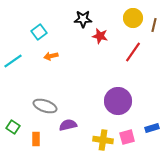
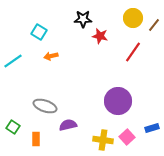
brown line: rotated 24 degrees clockwise
cyan square: rotated 21 degrees counterclockwise
pink square: rotated 28 degrees counterclockwise
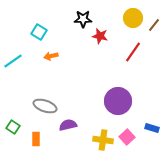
blue rectangle: rotated 32 degrees clockwise
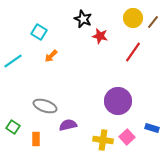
black star: rotated 24 degrees clockwise
brown line: moved 1 px left, 3 px up
orange arrow: rotated 32 degrees counterclockwise
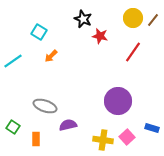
brown line: moved 2 px up
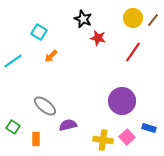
red star: moved 2 px left, 2 px down
purple circle: moved 4 px right
gray ellipse: rotated 20 degrees clockwise
blue rectangle: moved 3 px left
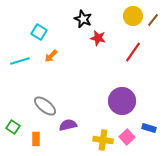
yellow circle: moved 2 px up
cyan line: moved 7 px right; rotated 18 degrees clockwise
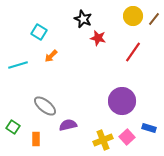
brown line: moved 1 px right, 1 px up
cyan line: moved 2 px left, 4 px down
yellow cross: rotated 30 degrees counterclockwise
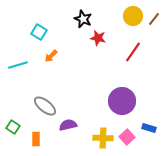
yellow cross: moved 2 px up; rotated 24 degrees clockwise
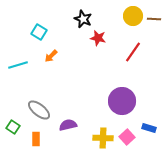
brown line: rotated 56 degrees clockwise
gray ellipse: moved 6 px left, 4 px down
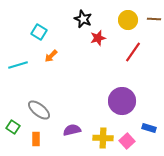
yellow circle: moved 5 px left, 4 px down
red star: rotated 28 degrees counterclockwise
purple semicircle: moved 4 px right, 5 px down
pink square: moved 4 px down
